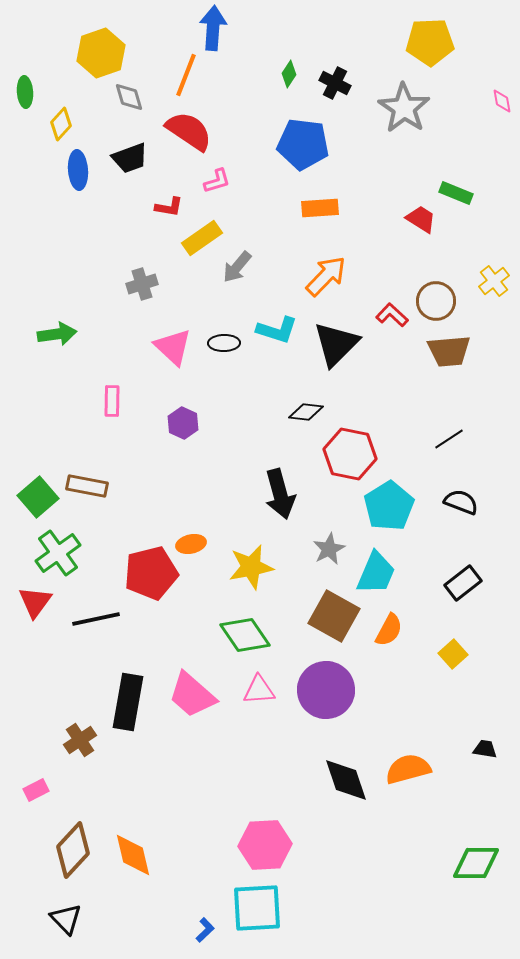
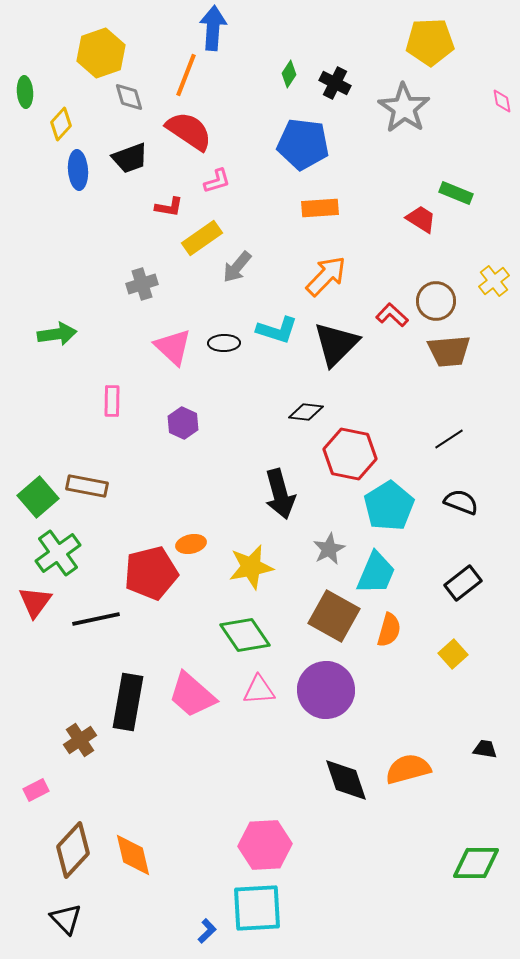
orange semicircle at (389, 630): rotated 12 degrees counterclockwise
blue L-shape at (205, 930): moved 2 px right, 1 px down
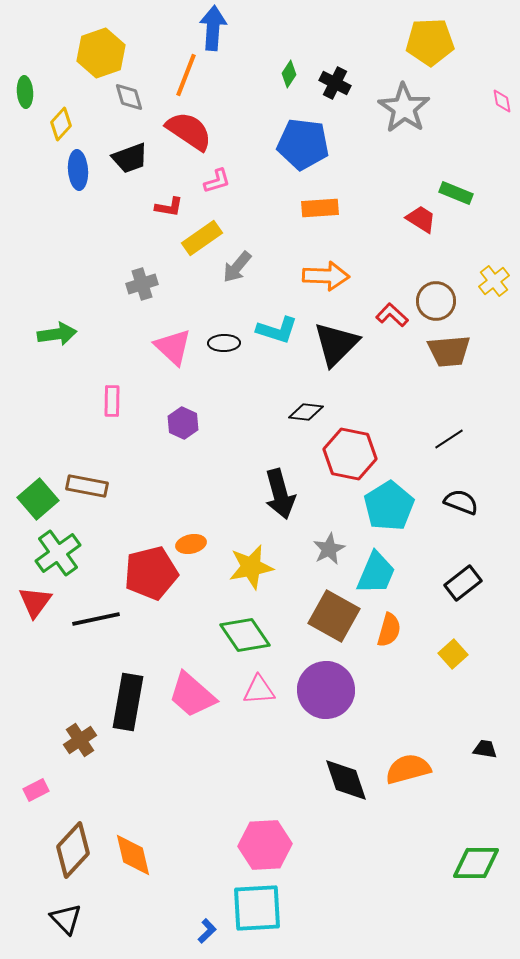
orange arrow at (326, 276): rotated 48 degrees clockwise
green square at (38, 497): moved 2 px down
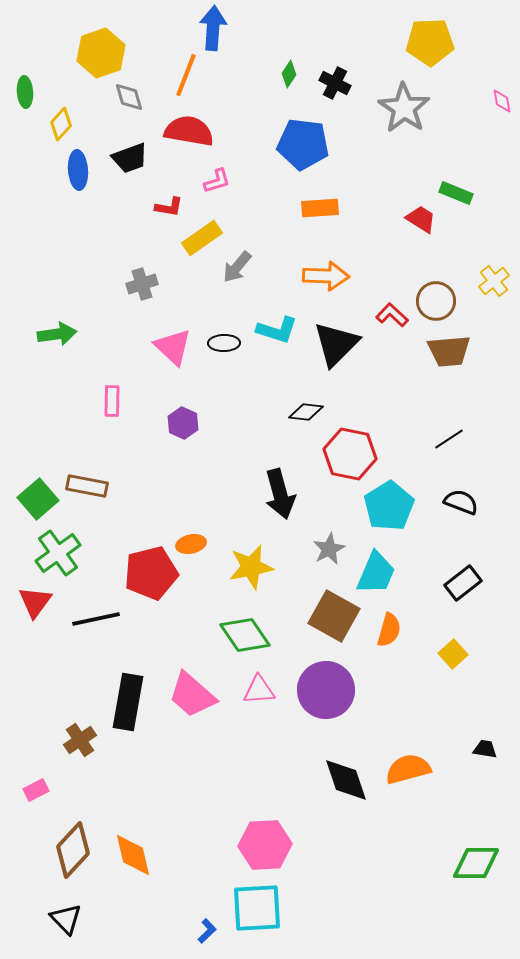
red semicircle at (189, 131): rotated 24 degrees counterclockwise
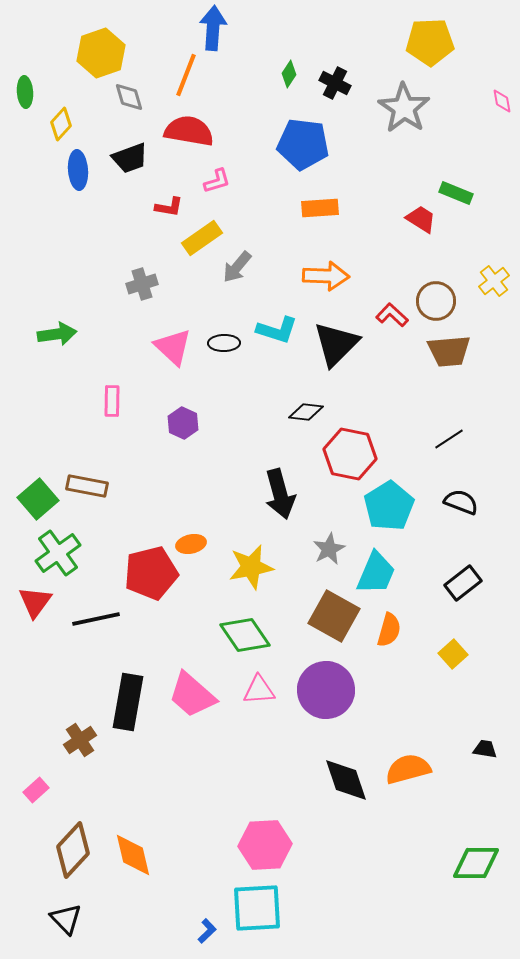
pink rectangle at (36, 790): rotated 15 degrees counterclockwise
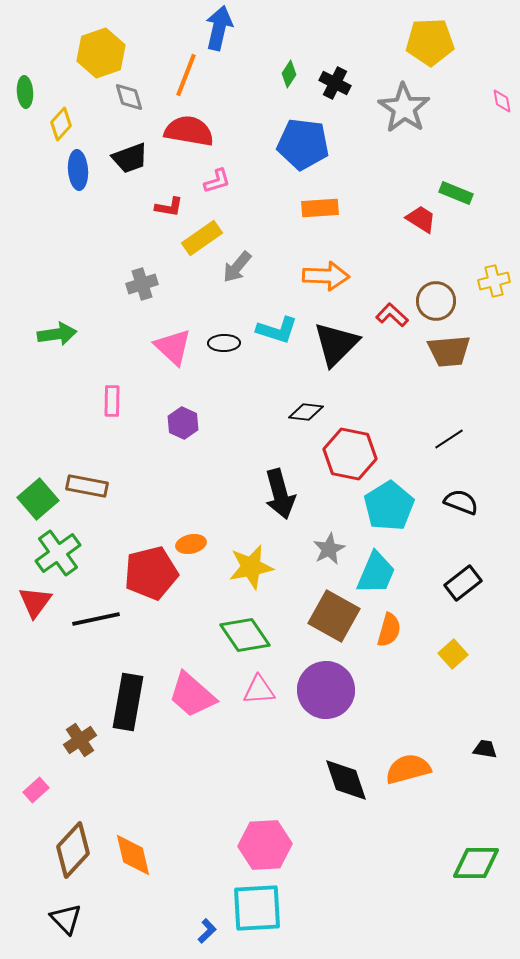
blue arrow at (213, 28): moved 6 px right; rotated 9 degrees clockwise
yellow cross at (494, 281): rotated 24 degrees clockwise
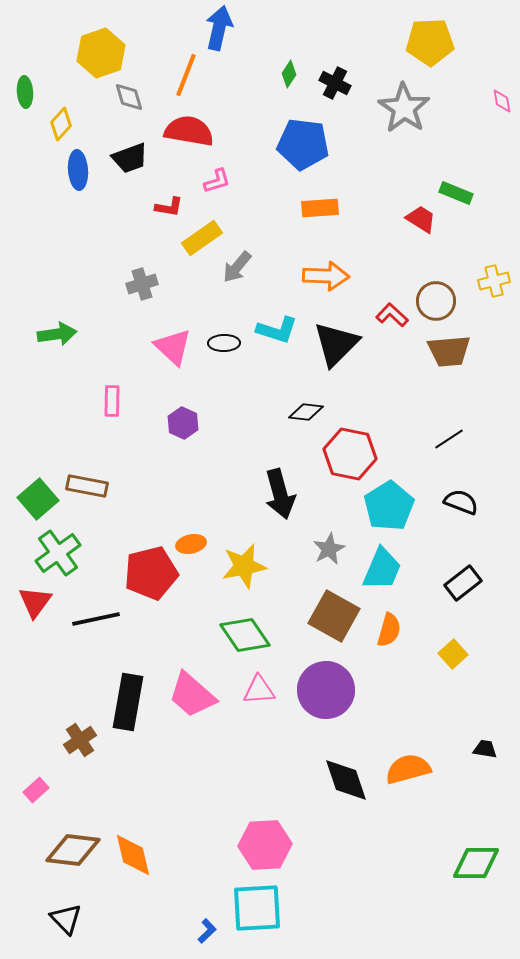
yellow star at (251, 567): moved 7 px left, 1 px up
cyan trapezoid at (376, 573): moved 6 px right, 4 px up
brown diamond at (73, 850): rotated 54 degrees clockwise
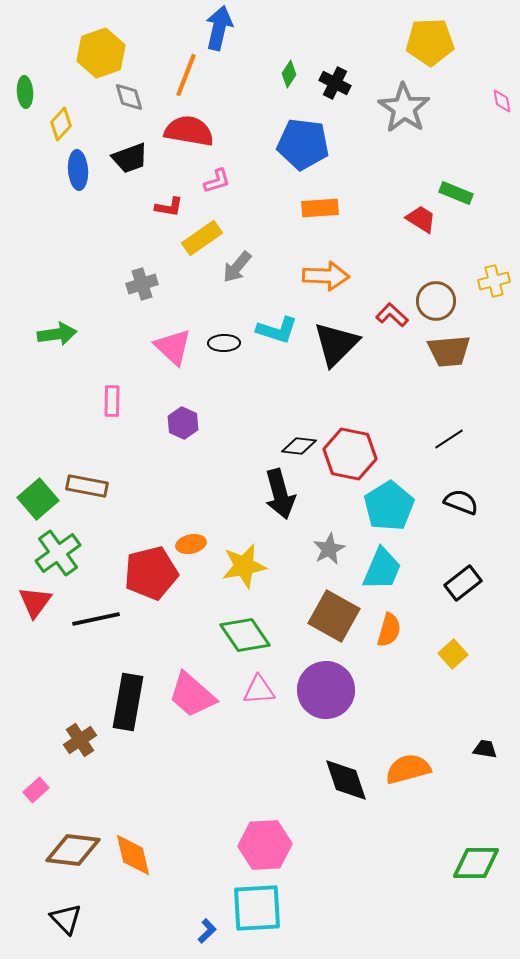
black diamond at (306, 412): moved 7 px left, 34 px down
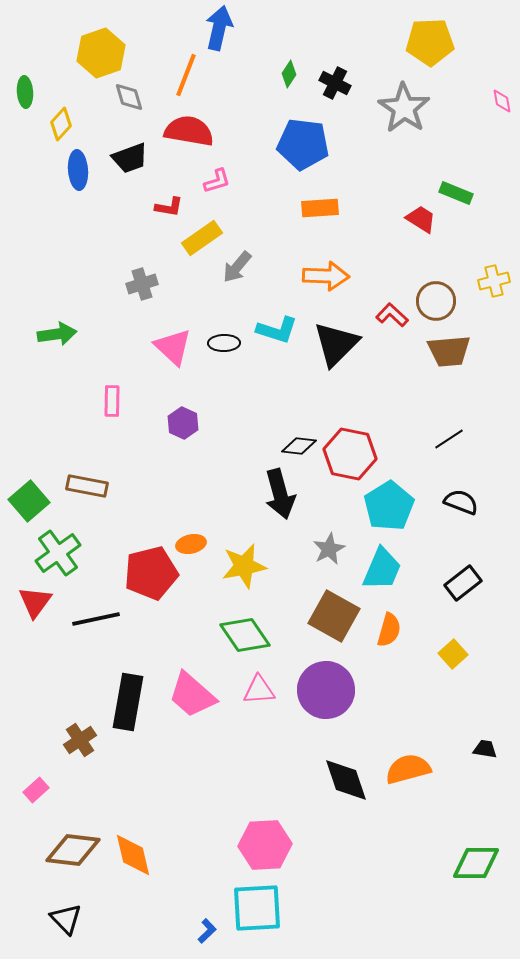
green square at (38, 499): moved 9 px left, 2 px down
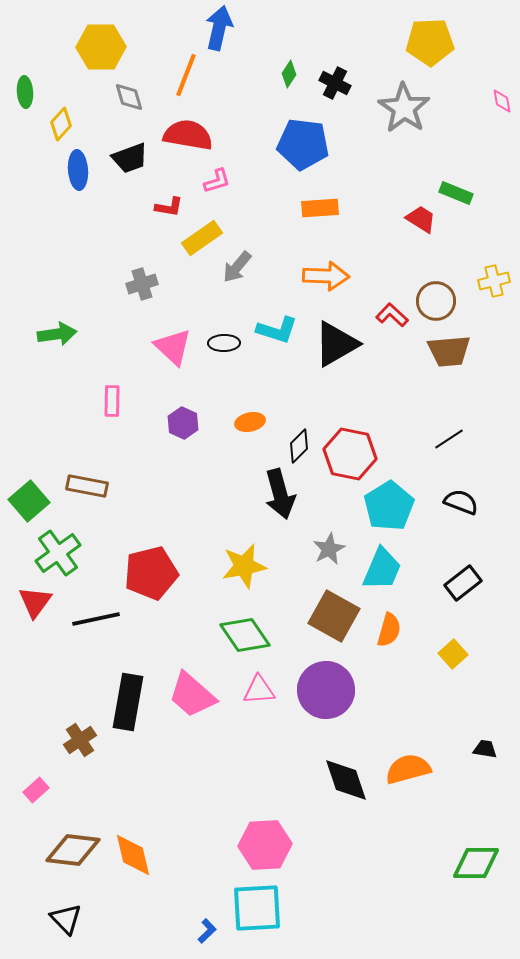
yellow hexagon at (101, 53): moved 6 px up; rotated 18 degrees clockwise
red semicircle at (189, 131): moved 1 px left, 4 px down
black triangle at (336, 344): rotated 15 degrees clockwise
black diamond at (299, 446): rotated 52 degrees counterclockwise
orange ellipse at (191, 544): moved 59 px right, 122 px up
